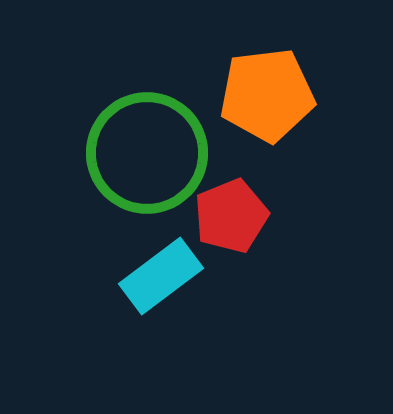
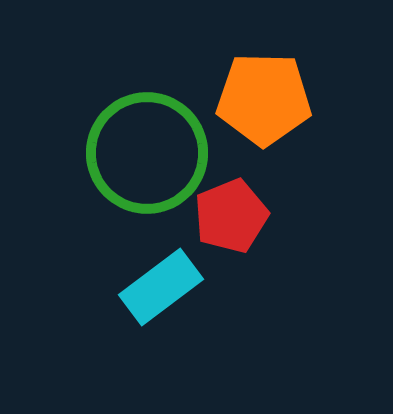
orange pentagon: moved 3 px left, 4 px down; rotated 8 degrees clockwise
cyan rectangle: moved 11 px down
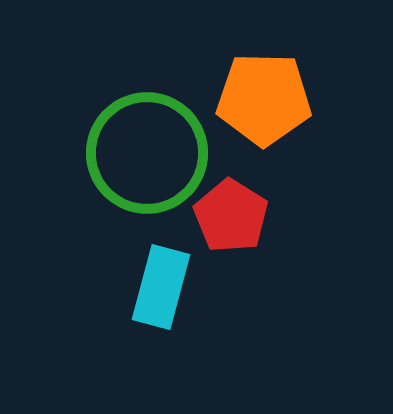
red pentagon: rotated 18 degrees counterclockwise
cyan rectangle: rotated 38 degrees counterclockwise
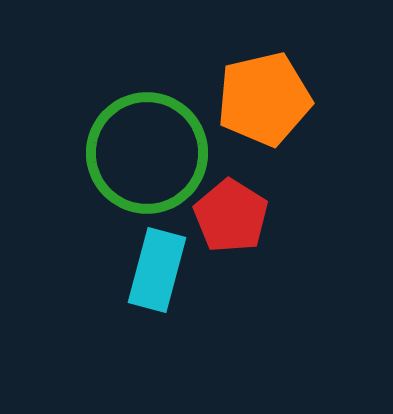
orange pentagon: rotated 14 degrees counterclockwise
cyan rectangle: moved 4 px left, 17 px up
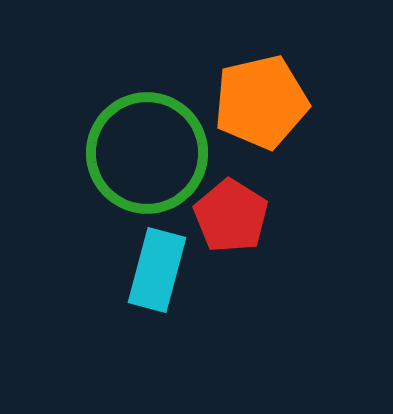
orange pentagon: moved 3 px left, 3 px down
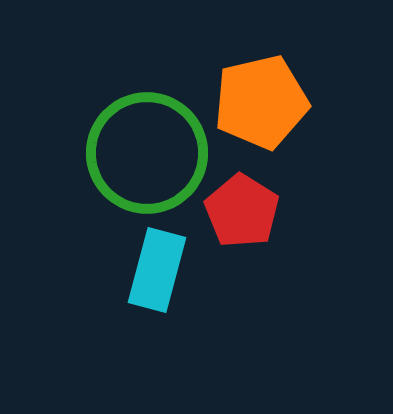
red pentagon: moved 11 px right, 5 px up
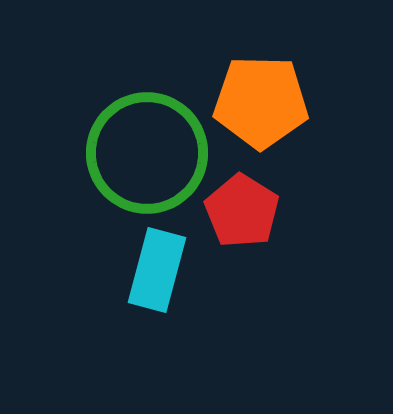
orange pentagon: rotated 14 degrees clockwise
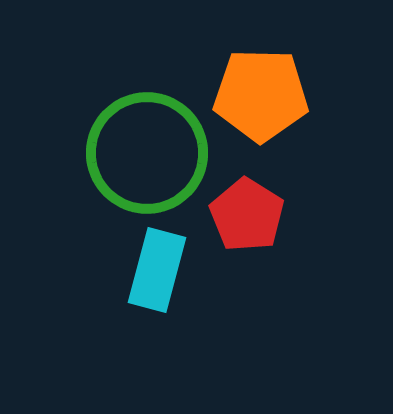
orange pentagon: moved 7 px up
red pentagon: moved 5 px right, 4 px down
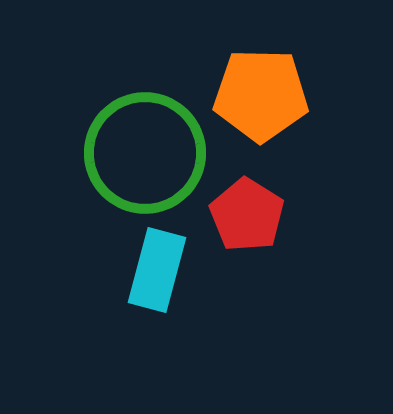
green circle: moved 2 px left
